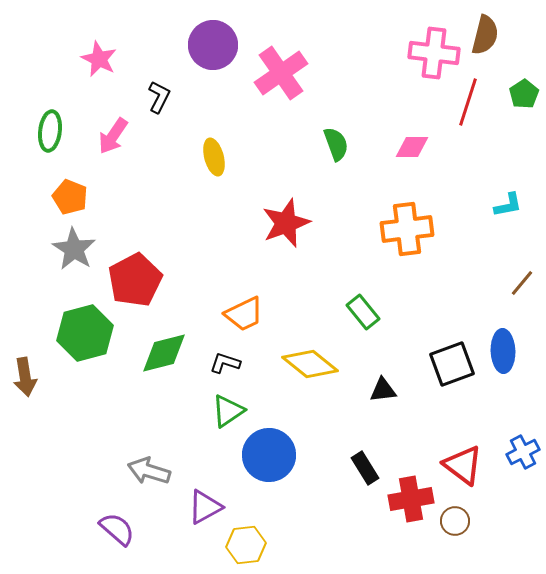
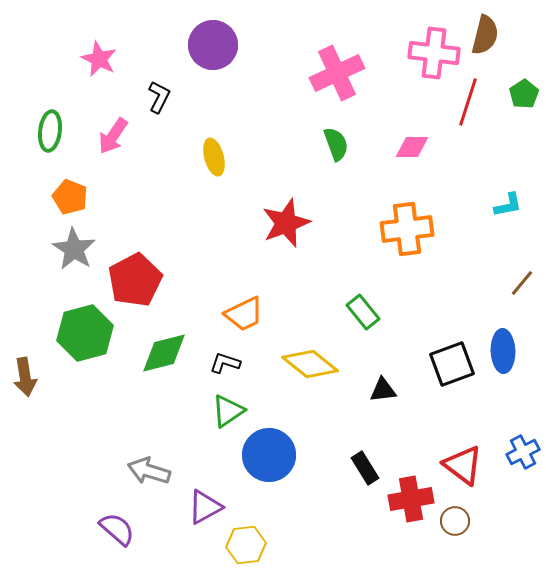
pink cross at (281, 73): moved 56 px right; rotated 10 degrees clockwise
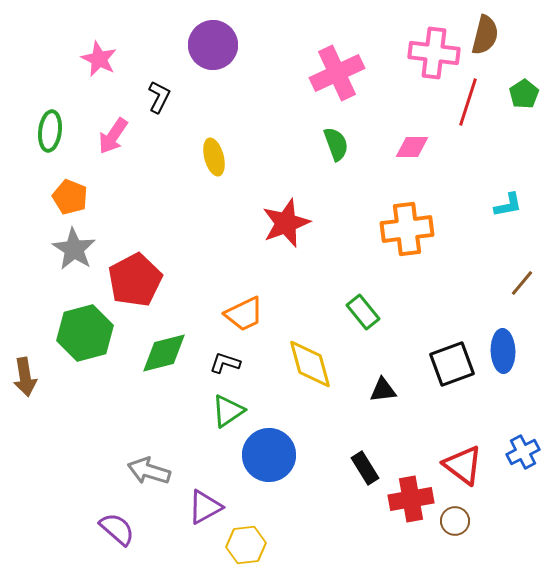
yellow diamond at (310, 364): rotated 36 degrees clockwise
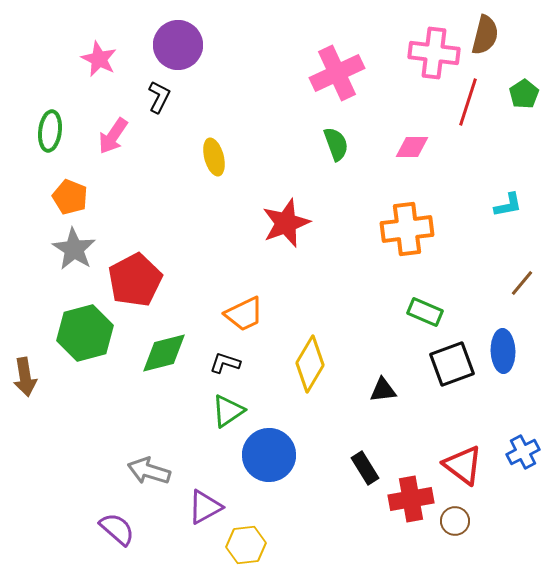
purple circle at (213, 45): moved 35 px left
green rectangle at (363, 312): moved 62 px right; rotated 28 degrees counterclockwise
yellow diamond at (310, 364): rotated 46 degrees clockwise
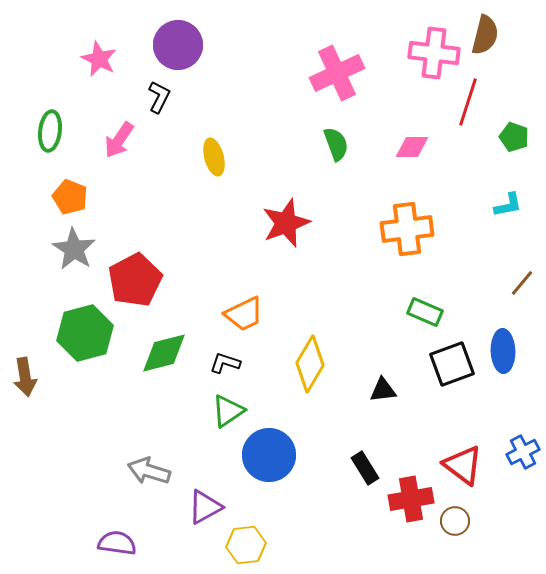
green pentagon at (524, 94): moved 10 px left, 43 px down; rotated 20 degrees counterclockwise
pink arrow at (113, 136): moved 6 px right, 4 px down
purple semicircle at (117, 529): moved 14 px down; rotated 33 degrees counterclockwise
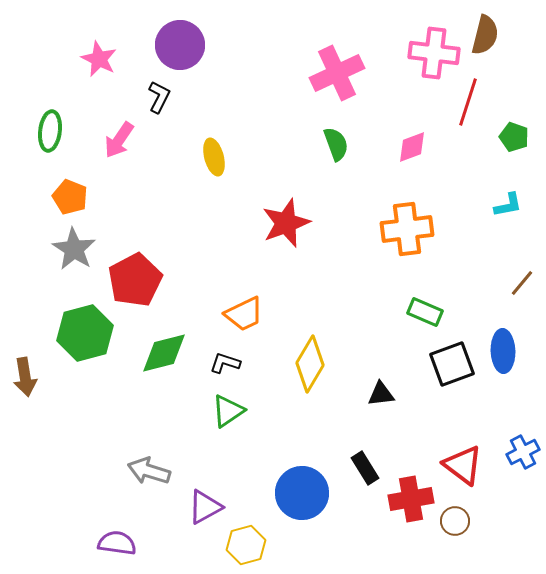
purple circle at (178, 45): moved 2 px right
pink diamond at (412, 147): rotated 20 degrees counterclockwise
black triangle at (383, 390): moved 2 px left, 4 px down
blue circle at (269, 455): moved 33 px right, 38 px down
yellow hexagon at (246, 545): rotated 9 degrees counterclockwise
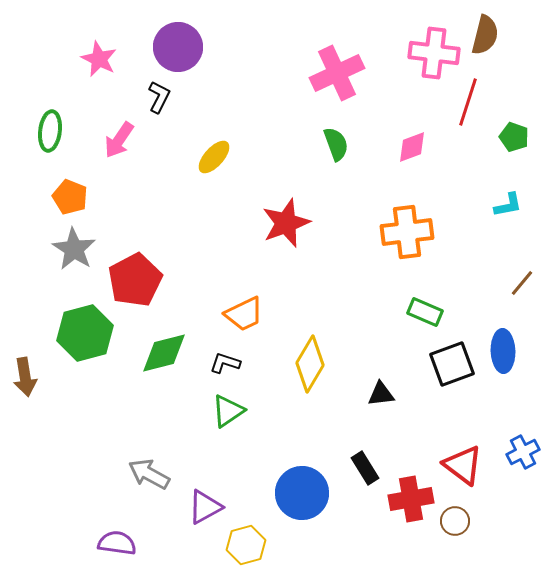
purple circle at (180, 45): moved 2 px left, 2 px down
yellow ellipse at (214, 157): rotated 57 degrees clockwise
orange cross at (407, 229): moved 3 px down
gray arrow at (149, 471): moved 3 px down; rotated 12 degrees clockwise
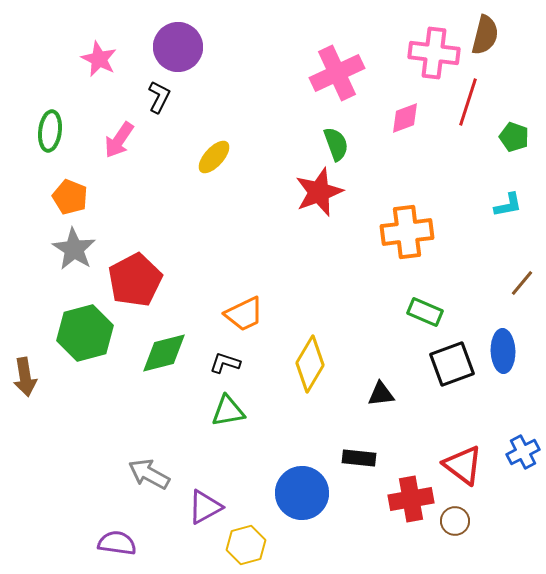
pink diamond at (412, 147): moved 7 px left, 29 px up
red star at (286, 223): moved 33 px right, 31 px up
green triangle at (228, 411): rotated 24 degrees clockwise
black rectangle at (365, 468): moved 6 px left, 10 px up; rotated 52 degrees counterclockwise
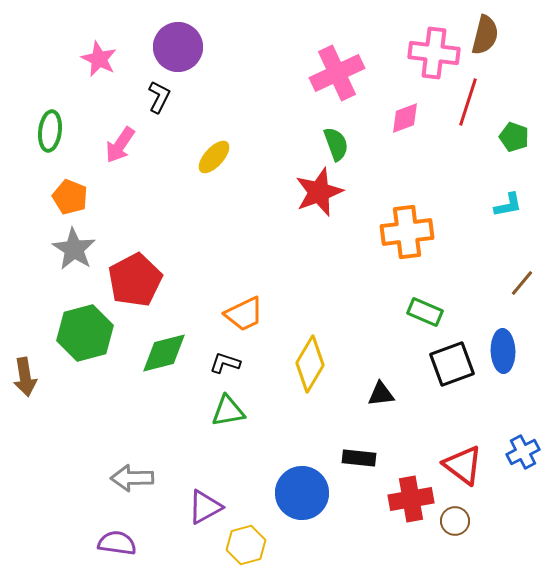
pink arrow at (119, 140): moved 1 px right, 5 px down
gray arrow at (149, 474): moved 17 px left, 4 px down; rotated 30 degrees counterclockwise
